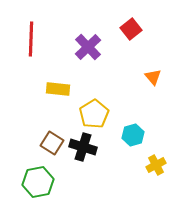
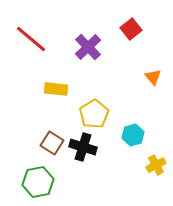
red line: rotated 52 degrees counterclockwise
yellow rectangle: moved 2 px left
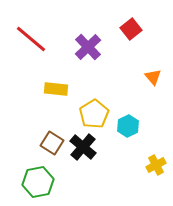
cyan hexagon: moved 5 px left, 9 px up; rotated 10 degrees counterclockwise
black cross: rotated 24 degrees clockwise
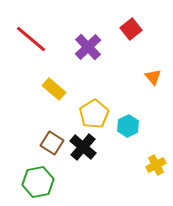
yellow rectangle: moved 2 px left; rotated 35 degrees clockwise
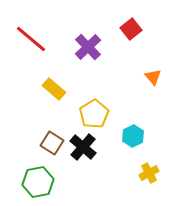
cyan hexagon: moved 5 px right, 10 px down
yellow cross: moved 7 px left, 8 px down
